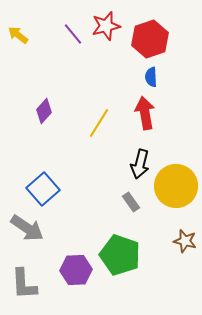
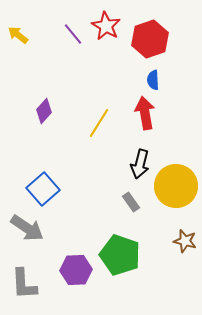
red star: rotated 28 degrees counterclockwise
blue semicircle: moved 2 px right, 3 px down
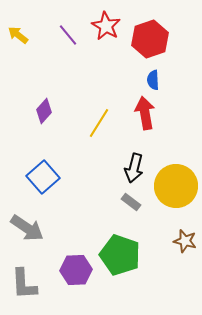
purple line: moved 5 px left, 1 px down
black arrow: moved 6 px left, 4 px down
blue square: moved 12 px up
gray rectangle: rotated 18 degrees counterclockwise
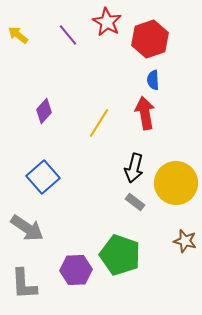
red star: moved 1 px right, 4 px up
yellow circle: moved 3 px up
gray rectangle: moved 4 px right
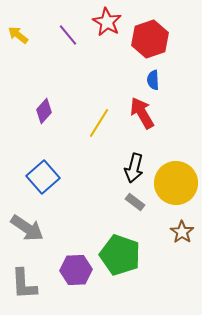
red arrow: moved 3 px left; rotated 20 degrees counterclockwise
brown star: moved 3 px left, 9 px up; rotated 20 degrees clockwise
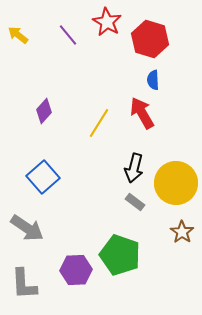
red hexagon: rotated 24 degrees counterclockwise
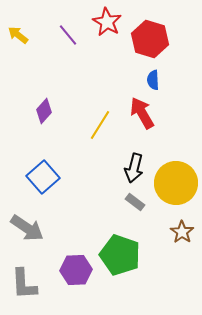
yellow line: moved 1 px right, 2 px down
